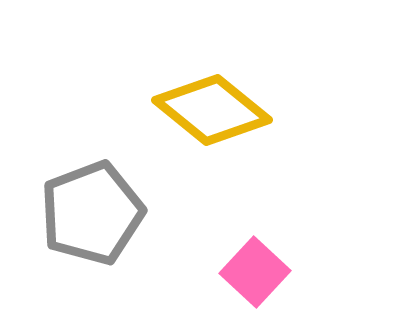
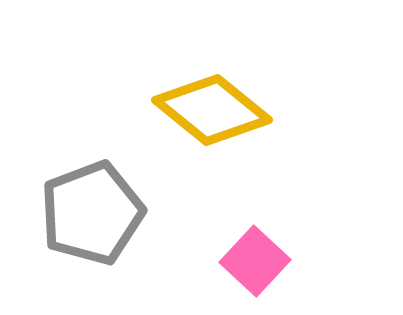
pink square: moved 11 px up
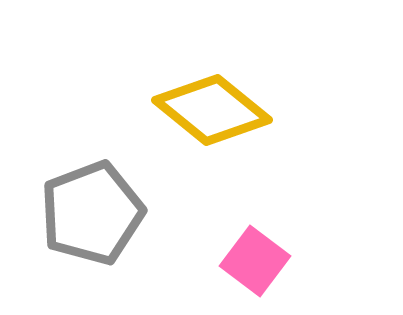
pink square: rotated 6 degrees counterclockwise
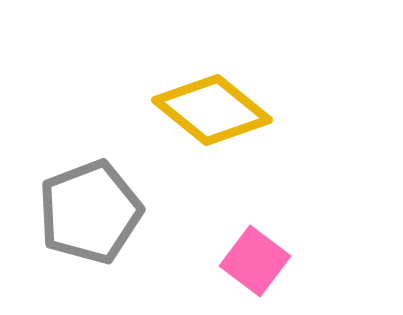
gray pentagon: moved 2 px left, 1 px up
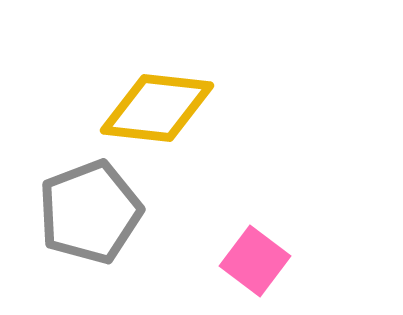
yellow diamond: moved 55 px left, 2 px up; rotated 33 degrees counterclockwise
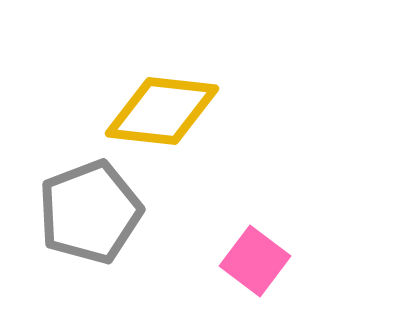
yellow diamond: moved 5 px right, 3 px down
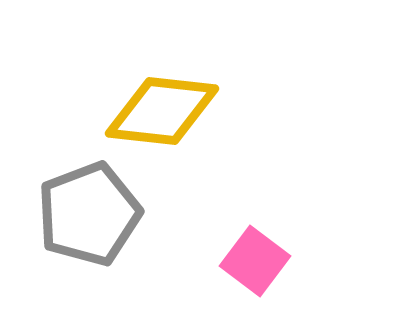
gray pentagon: moved 1 px left, 2 px down
